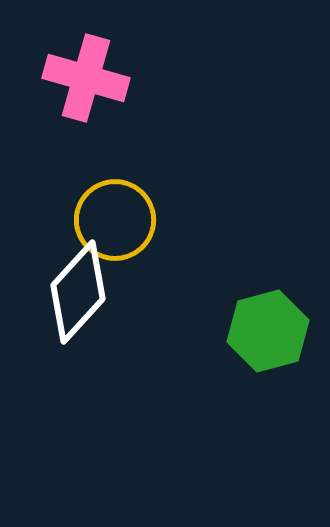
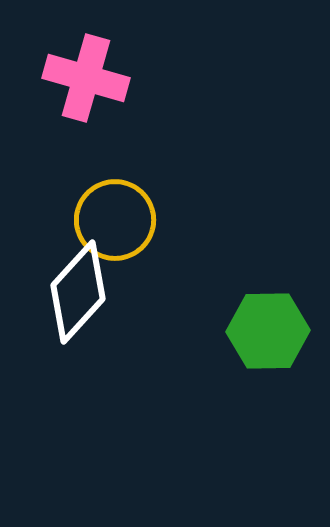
green hexagon: rotated 14 degrees clockwise
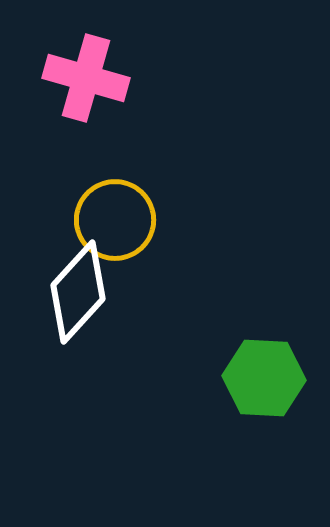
green hexagon: moved 4 px left, 47 px down; rotated 4 degrees clockwise
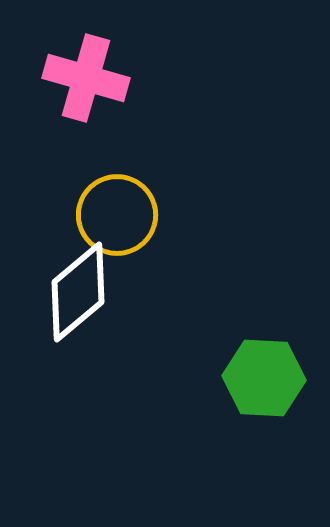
yellow circle: moved 2 px right, 5 px up
white diamond: rotated 8 degrees clockwise
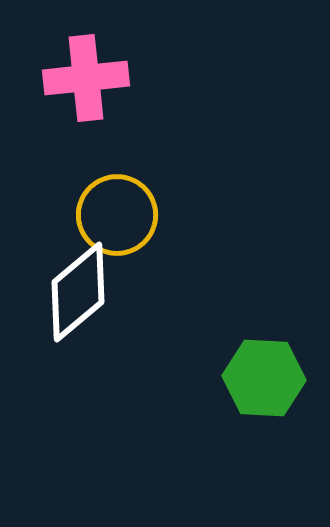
pink cross: rotated 22 degrees counterclockwise
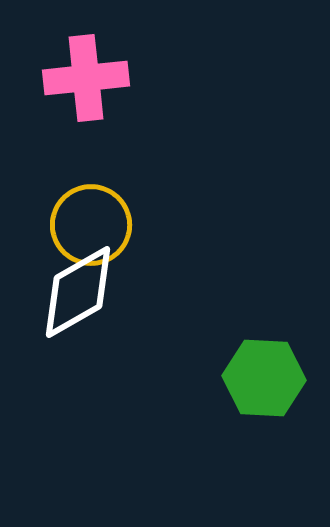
yellow circle: moved 26 px left, 10 px down
white diamond: rotated 10 degrees clockwise
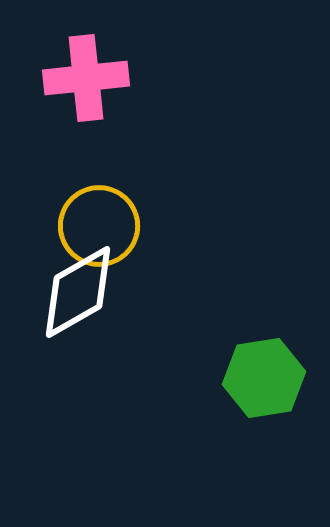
yellow circle: moved 8 px right, 1 px down
green hexagon: rotated 12 degrees counterclockwise
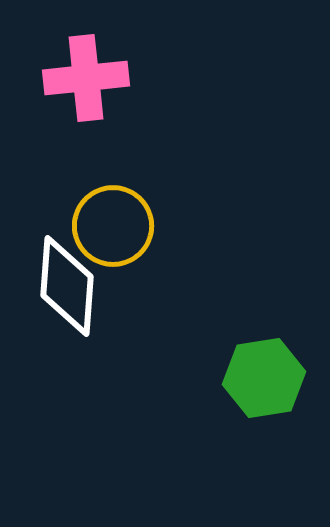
yellow circle: moved 14 px right
white diamond: moved 11 px left, 6 px up; rotated 56 degrees counterclockwise
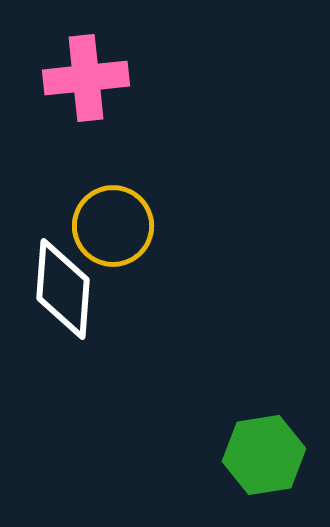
white diamond: moved 4 px left, 3 px down
green hexagon: moved 77 px down
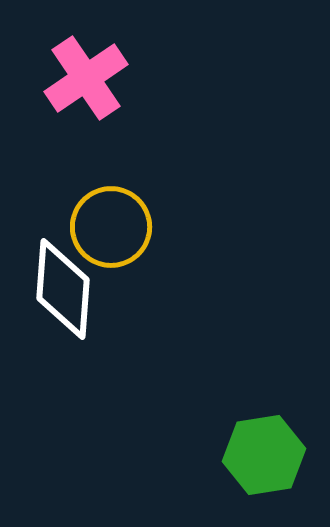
pink cross: rotated 28 degrees counterclockwise
yellow circle: moved 2 px left, 1 px down
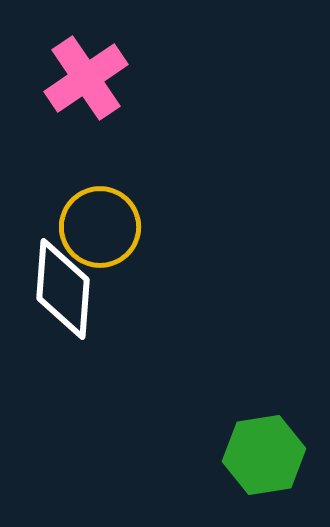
yellow circle: moved 11 px left
